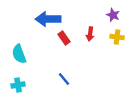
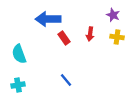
blue line: moved 2 px right, 1 px down
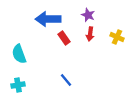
purple star: moved 25 px left
yellow cross: rotated 16 degrees clockwise
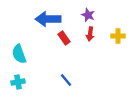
yellow cross: moved 1 px right, 1 px up; rotated 24 degrees counterclockwise
cyan cross: moved 3 px up
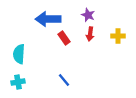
cyan semicircle: rotated 24 degrees clockwise
blue line: moved 2 px left
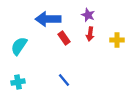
yellow cross: moved 1 px left, 4 px down
cyan semicircle: moved 8 px up; rotated 30 degrees clockwise
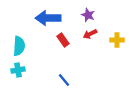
blue arrow: moved 1 px up
red arrow: rotated 56 degrees clockwise
red rectangle: moved 1 px left, 2 px down
cyan semicircle: rotated 150 degrees clockwise
cyan cross: moved 12 px up
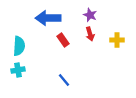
purple star: moved 2 px right
red arrow: rotated 80 degrees counterclockwise
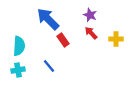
blue arrow: moved 1 px down; rotated 45 degrees clockwise
red arrow: moved 1 px right, 1 px up; rotated 152 degrees clockwise
yellow cross: moved 1 px left, 1 px up
blue line: moved 15 px left, 14 px up
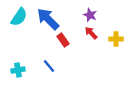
cyan semicircle: moved 29 px up; rotated 30 degrees clockwise
